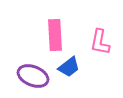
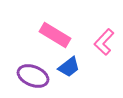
pink rectangle: rotated 56 degrees counterclockwise
pink L-shape: moved 4 px right; rotated 32 degrees clockwise
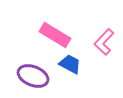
blue trapezoid: moved 1 px right, 3 px up; rotated 115 degrees counterclockwise
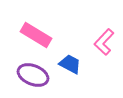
pink rectangle: moved 19 px left
purple ellipse: moved 1 px up
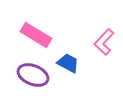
blue trapezoid: moved 2 px left, 1 px up
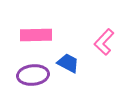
pink rectangle: rotated 32 degrees counterclockwise
purple ellipse: rotated 28 degrees counterclockwise
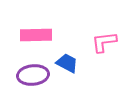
pink L-shape: rotated 40 degrees clockwise
blue trapezoid: moved 1 px left
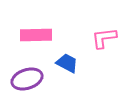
pink L-shape: moved 4 px up
purple ellipse: moved 6 px left, 4 px down; rotated 12 degrees counterclockwise
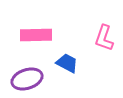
pink L-shape: rotated 64 degrees counterclockwise
